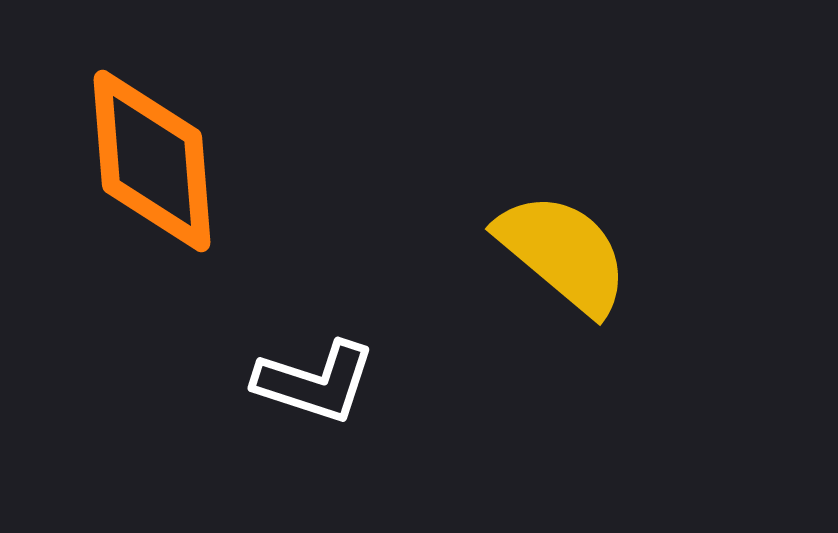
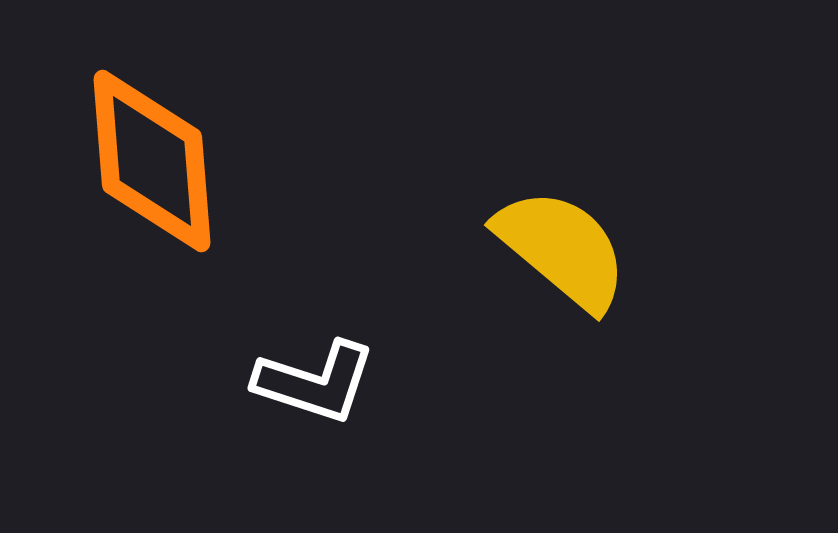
yellow semicircle: moved 1 px left, 4 px up
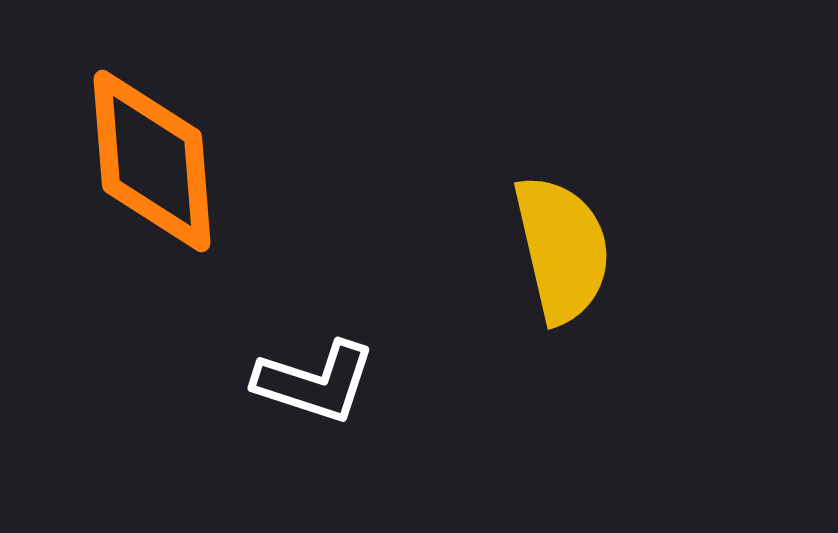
yellow semicircle: rotated 37 degrees clockwise
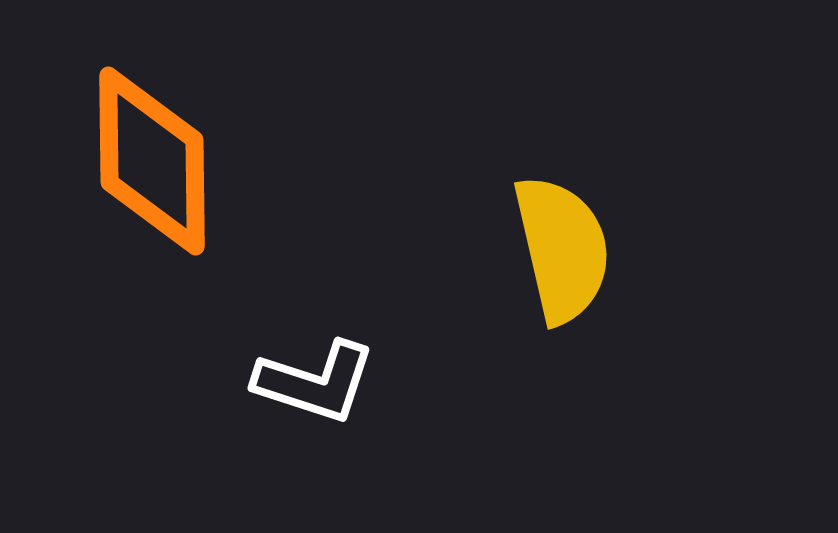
orange diamond: rotated 4 degrees clockwise
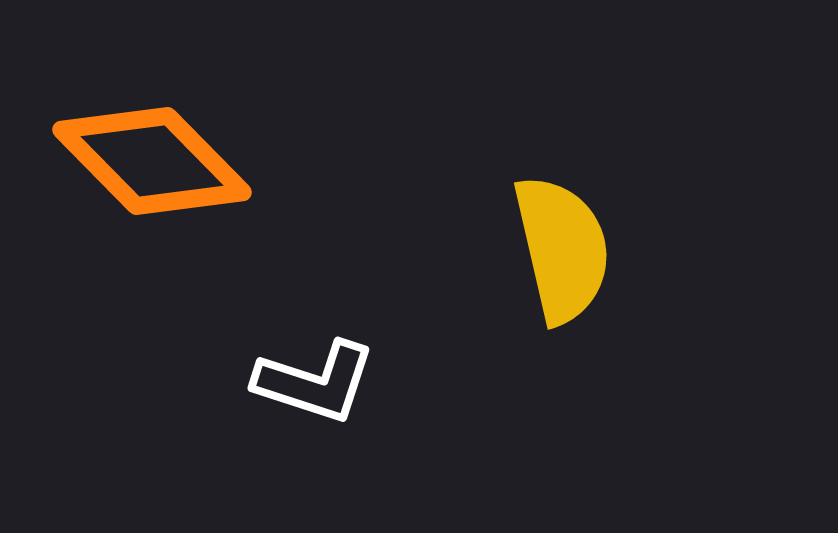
orange diamond: rotated 44 degrees counterclockwise
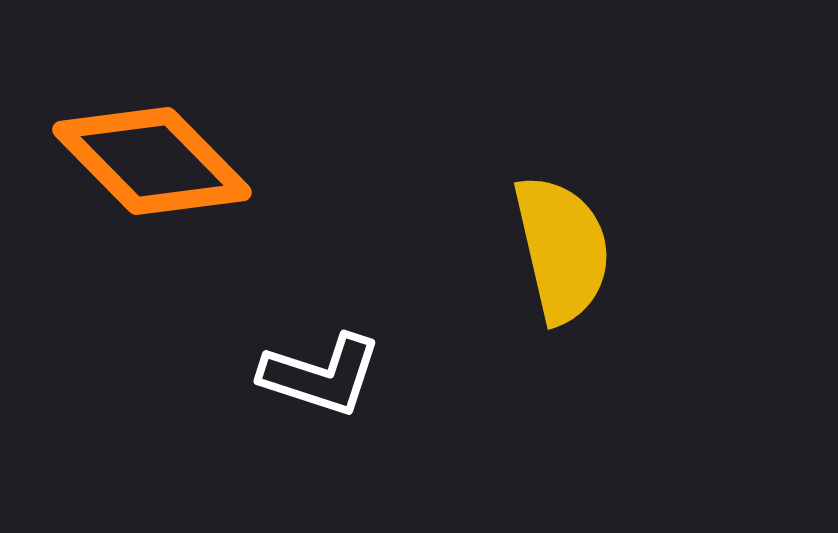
white L-shape: moved 6 px right, 7 px up
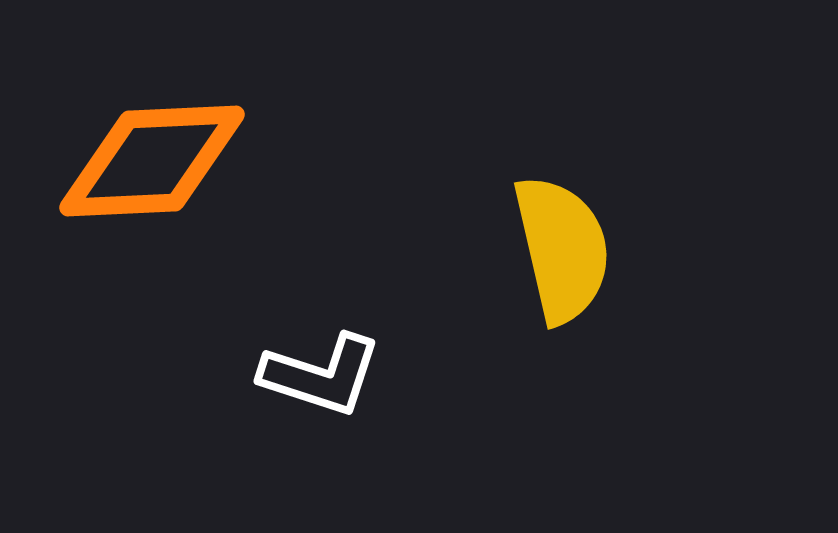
orange diamond: rotated 48 degrees counterclockwise
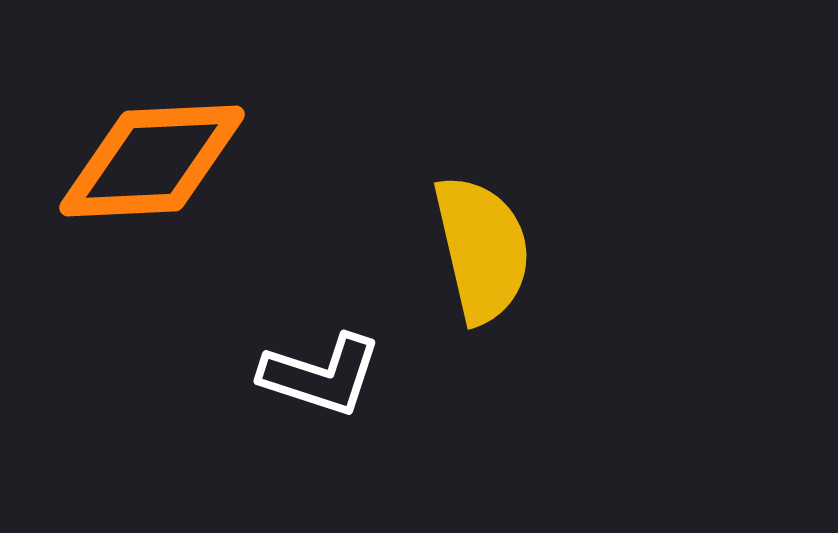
yellow semicircle: moved 80 px left
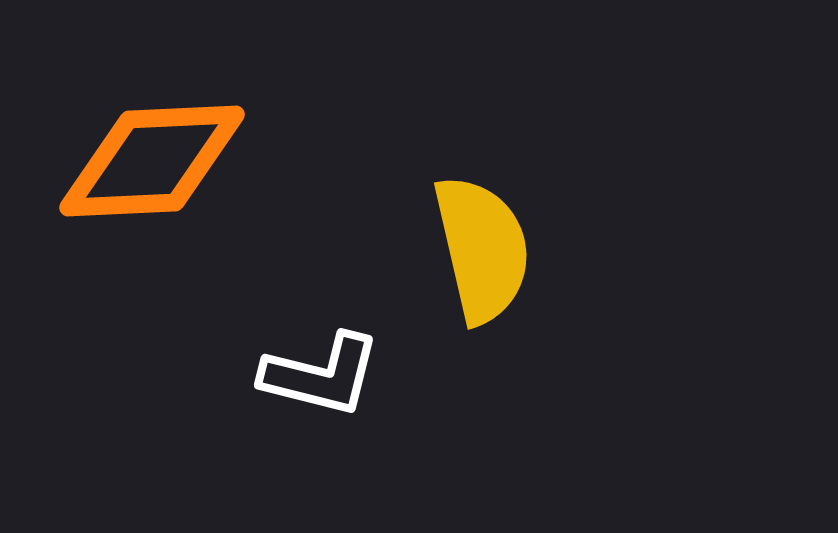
white L-shape: rotated 4 degrees counterclockwise
